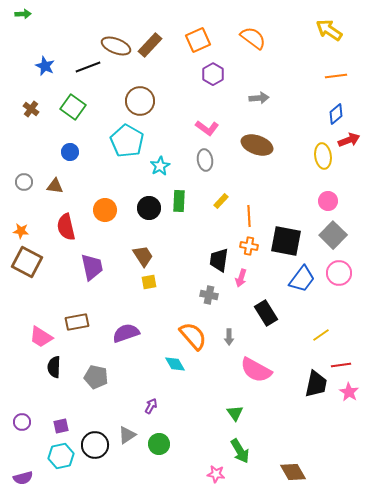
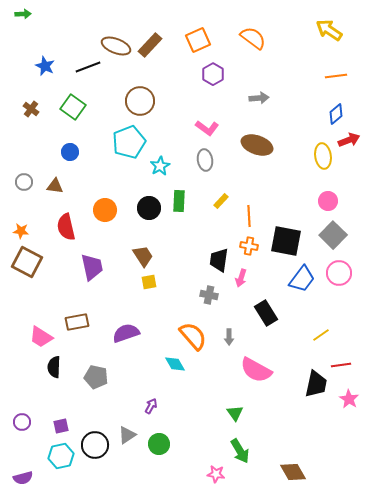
cyan pentagon at (127, 141): moved 2 px right, 1 px down; rotated 20 degrees clockwise
pink star at (349, 392): moved 7 px down
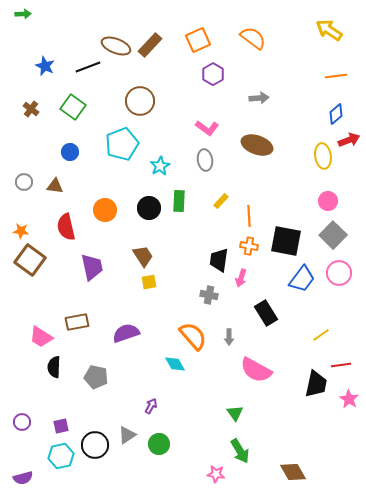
cyan pentagon at (129, 142): moved 7 px left, 2 px down
brown square at (27, 262): moved 3 px right, 2 px up; rotated 8 degrees clockwise
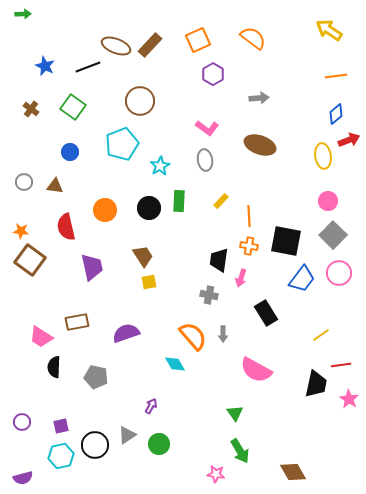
brown ellipse at (257, 145): moved 3 px right
gray arrow at (229, 337): moved 6 px left, 3 px up
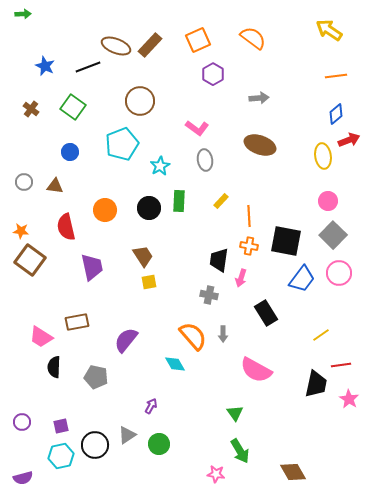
pink L-shape at (207, 128): moved 10 px left
purple semicircle at (126, 333): moved 7 px down; rotated 32 degrees counterclockwise
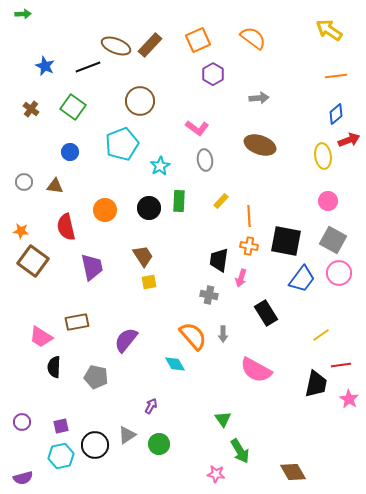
gray square at (333, 235): moved 5 px down; rotated 16 degrees counterclockwise
brown square at (30, 260): moved 3 px right, 1 px down
green triangle at (235, 413): moved 12 px left, 6 px down
